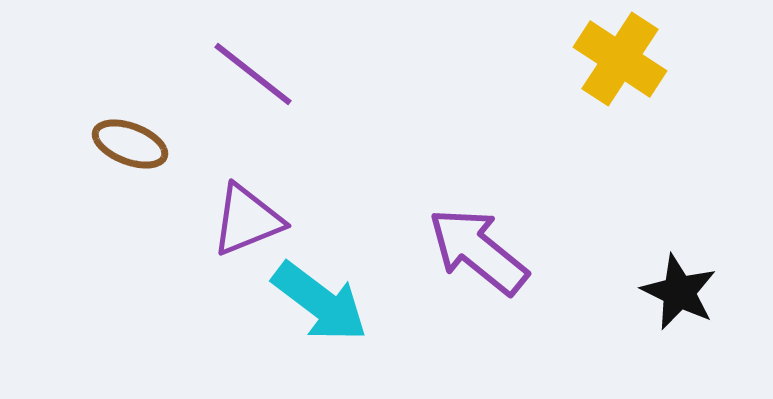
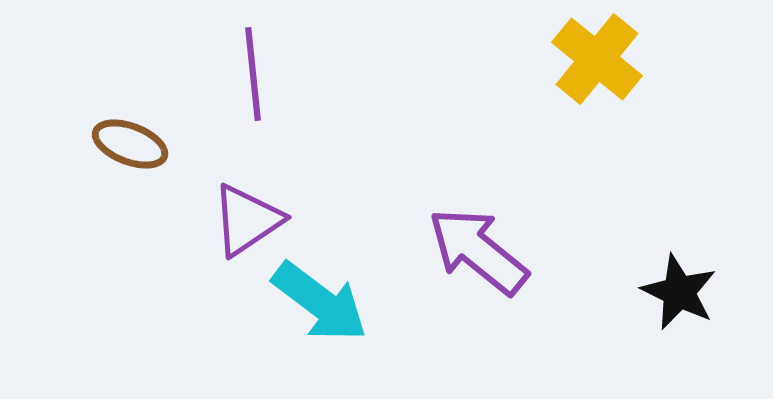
yellow cross: moved 23 px left; rotated 6 degrees clockwise
purple line: rotated 46 degrees clockwise
purple triangle: rotated 12 degrees counterclockwise
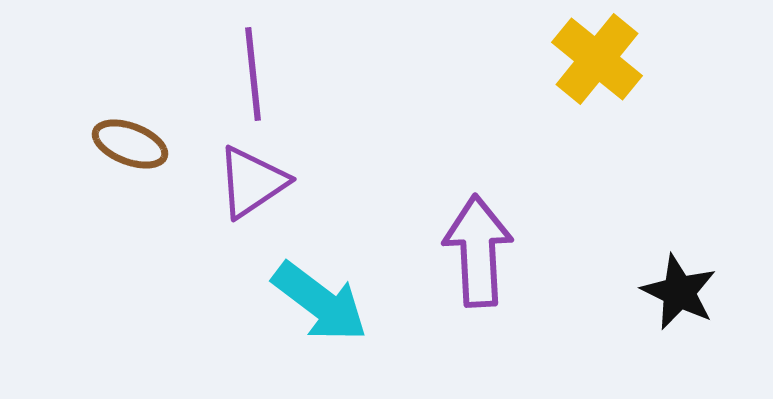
purple triangle: moved 5 px right, 38 px up
purple arrow: rotated 48 degrees clockwise
